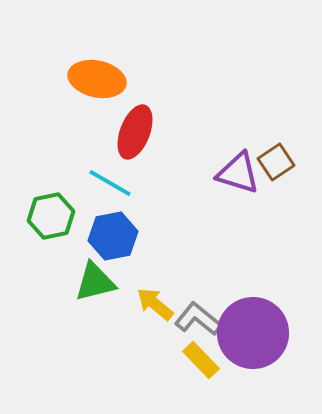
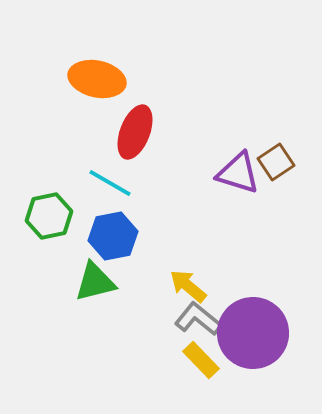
green hexagon: moved 2 px left
yellow arrow: moved 33 px right, 18 px up
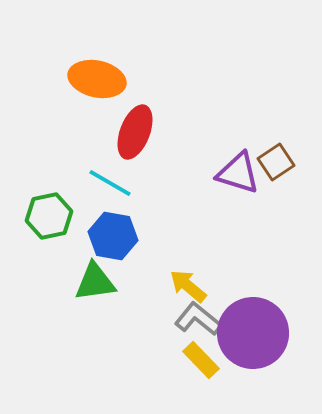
blue hexagon: rotated 21 degrees clockwise
green triangle: rotated 6 degrees clockwise
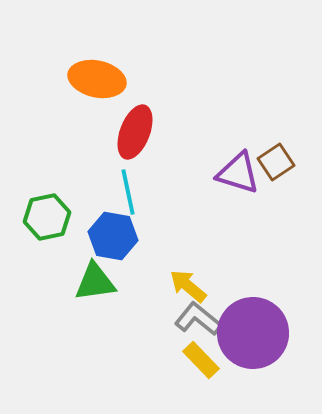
cyan line: moved 18 px right, 9 px down; rotated 48 degrees clockwise
green hexagon: moved 2 px left, 1 px down
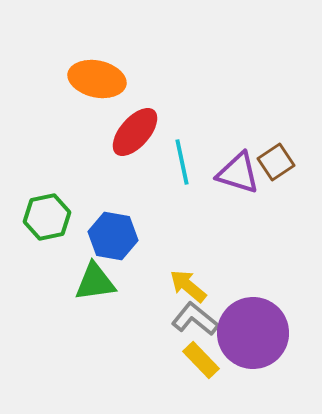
red ellipse: rotated 20 degrees clockwise
cyan line: moved 54 px right, 30 px up
gray L-shape: moved 3 px left
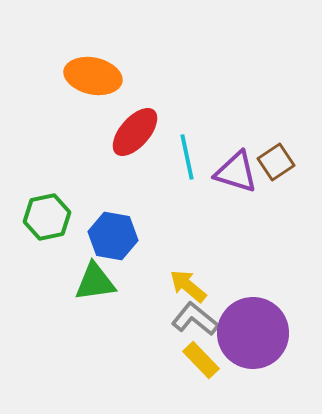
orange ellipse: moved 4 px left, 3 px up
cyan line: moved 5 px right, 5 px up
purple triangle: moved 2 px left, 1 px up
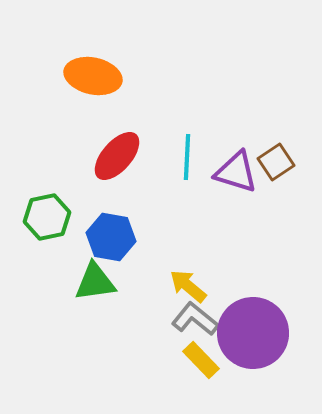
red ellipse: moved 18 px left, 24 px down
cyan line: rotated 15 degrees clockwise
blue hexagon: moved 2 px left, 1 px down
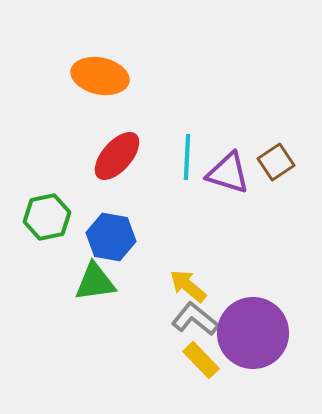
orange ellipse: moved 7 px right
purple triangle: moved 8 px left, 1 px down
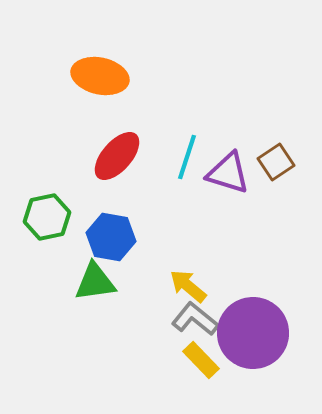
cyan line: rotated 15 degrees clockwise
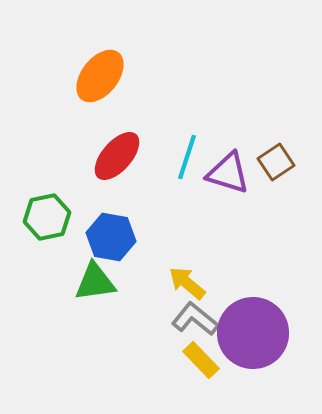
orange ellipse: rotated 64 degrees counterclockwise
yellow arrow: moved 1 px left, 3 px up
